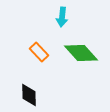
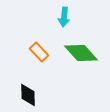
cyan arrow: moved 2 px right
black diamond: moved 1 px left
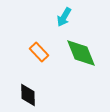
cyan arrow: rotated 24 degrees clockwise
green diamond: rotated 20 degrees clockwise
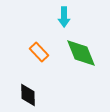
cyan arrow: rotated 30 degrees counterclockwise
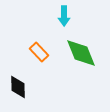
cyan arrow: moved 1 px up
black diamond: moved 10 px left, 8 px up
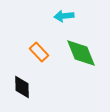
cyan arrow: rotated 84 degrees clockwise
black diamond: moved 4 px right
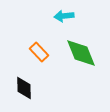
black diamond: moved 2 px right, 1 px down
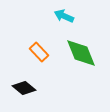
cyan arrow: rotated 30 degrees clockwise
black diamond: rotated 50 degrees counterclockwise
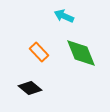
black diamond: moved 6 px right
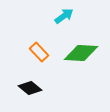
cyan arrow: rotated 120 degrees clockwise
green diamond: rotated 64 degrees counterclockwise
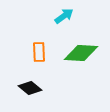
orange rectangle: rotated 42 degrees clockwise
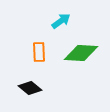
cyan arrow: moved 3 px left, 5 px down
